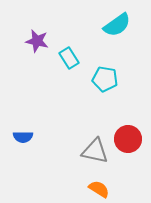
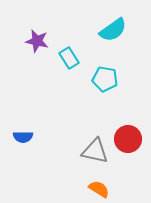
cyan semicircle: moved 4 px left, 5 px down
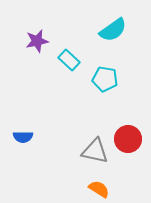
purple star: rotated 25 degrees counterclockwise
cyan rectangle: moved 2 px down; rotated 15 degrees counterclockwise
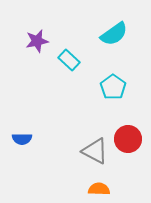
cyan semicircle: moved 1 px right, 4 px down
cyan pentagon: moved 8 px right, 8 px down; rotated 25 degrees clockwise
blue semicircle: moved 1 px left, 2 px down
gray triangle: rotated 16 degrees clockwise
orange semicircle: rotated 30 degrees counterclockwise
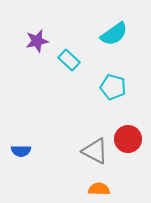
cyan pentagon: rotated 20 degrees counterclockwise
blue semicircle: moved 1 px left, 12 px down
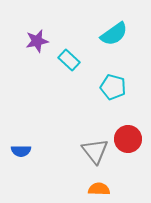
gray triangle: rotated 24 degrees clockwise
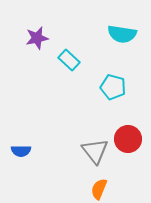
cyan semicircle: moved 8 px right; rotated 44 degrees clockwise
purple star: moved 3 px up
orange semicircle: rotated 70 degrees counterclockwise
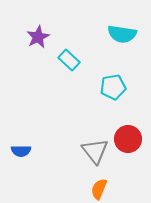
purple star: moved 1 px right, 1 px up; rotated 15 degrees counterclockwise
cyan pentagon: rotated 25 degrees counterclockwise
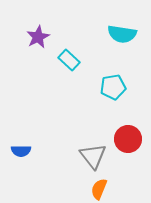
gray triangle: moved 2 px left, 5 px down
